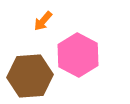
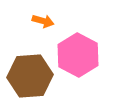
orange arrow: rotated 115 degrees counterclockwise
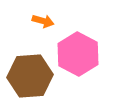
pink hexagon: moved 1 px up
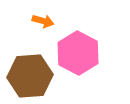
pink hexagon: moved 1 px up
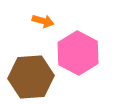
brown hexagon: moved 1 px right, 1 px down
